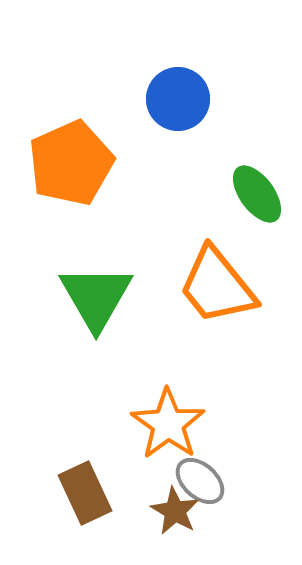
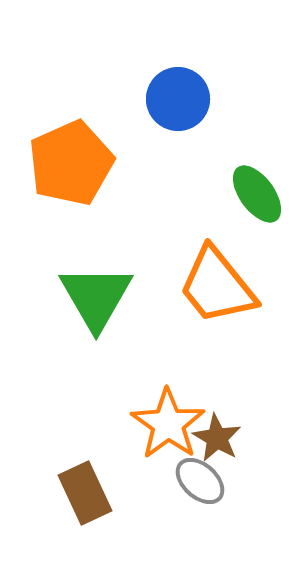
brown star: moved 42 px right, 73 px up
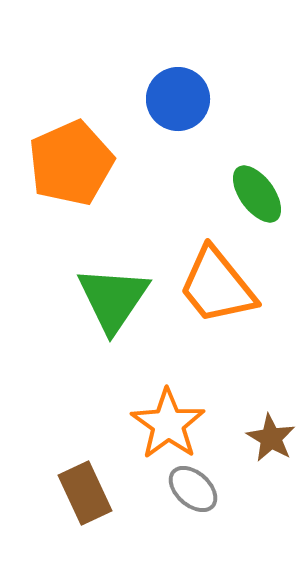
green triangle: moved 17 px right, 2 px down; rotated 4 degrees clockwise
brown star: moved 54 px right
gray ellipse: moved 7 px left, 8 px down
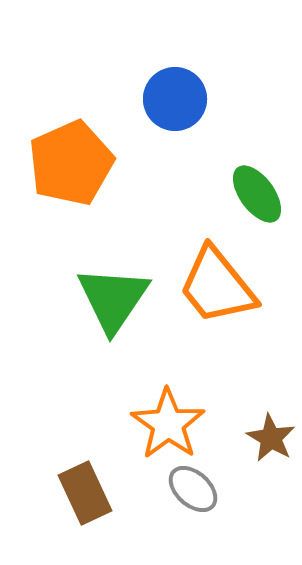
blue circle: moved 3 px left
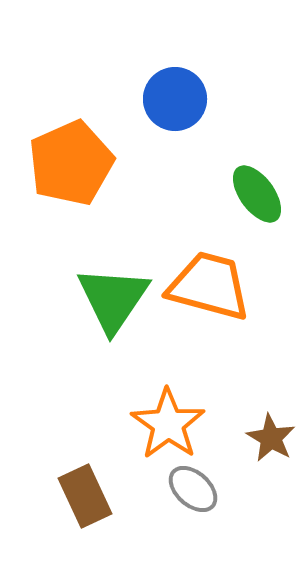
orange trapezoid: moved 8 px left; rotated 144 degrees clockwise
brown rectangle: moved 3 px down
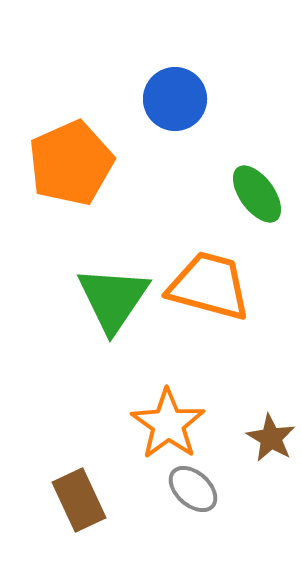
brown rectangle: moved 6 px left, 4 px down
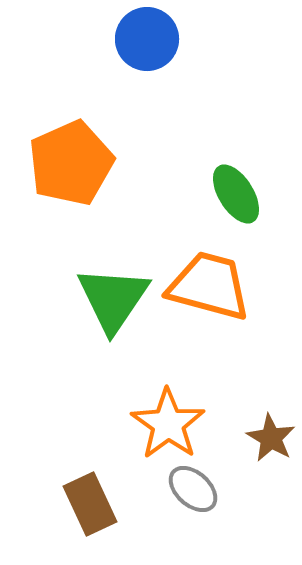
blue circle: moved 28 px left, 60 px up
green ellipse: moved 21 px left; rotated 4 degrees clockwise
brown rectangle: moved 11 px right, 4 px down
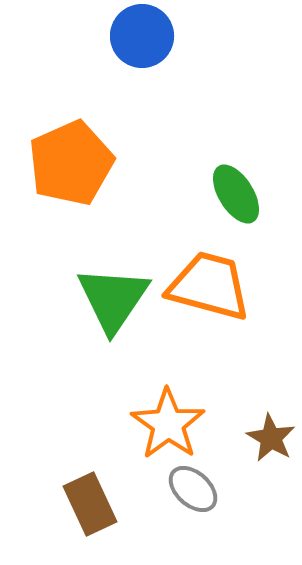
blue circle: moved 5 px left, 3 px up
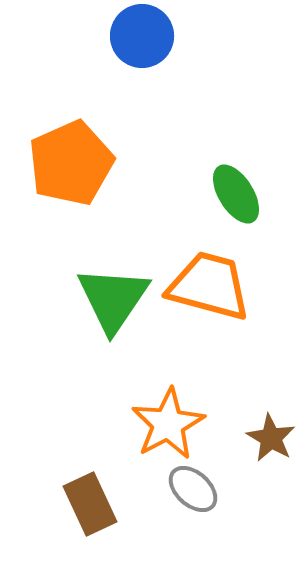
orange star: rotated 8 degrees clockwise
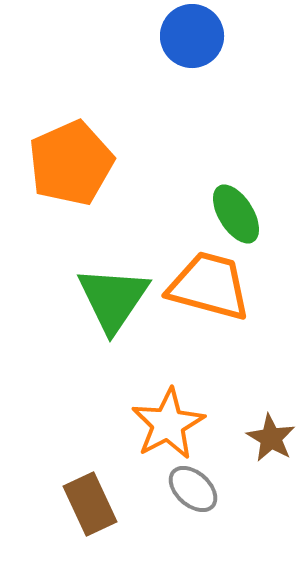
blue circle: moved 50 px right
green ellipse: moved 20 px down
